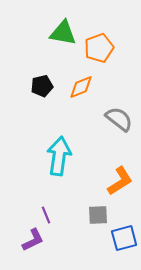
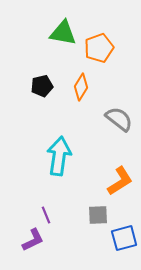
orange diamond: rotated 36 degrees counterclockwise
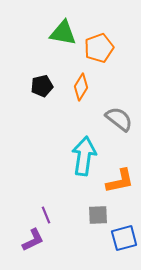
cyan arrow: moved 25 px right
orange L-shape: rotated 20 degrees clockwise
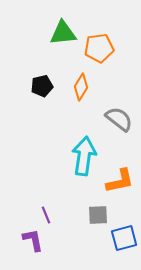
green triangle: rotated 16 degrees counterclockwise
orange pentagon: rotated 12 degrees clockwise
purple L-shape: rotated 75 degrees counterclockwise
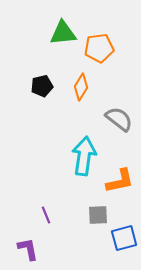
purple L-shape: moved 5 px left, 9 px down
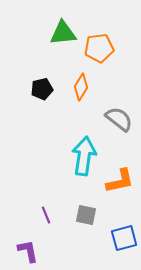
black pentagon: moved 3 px down
gray square: moved 12 px left; rotated 15 degrees clockwise
purple L-shape: moved 2 px down
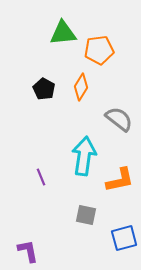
orange pentagon: moved 2 px down
black pentagon: moved 2 px right; rotated 30 degrees counterclockwise
orange L-shape: moved 1 px up
purple line: moved 5 px left, 38 px up
